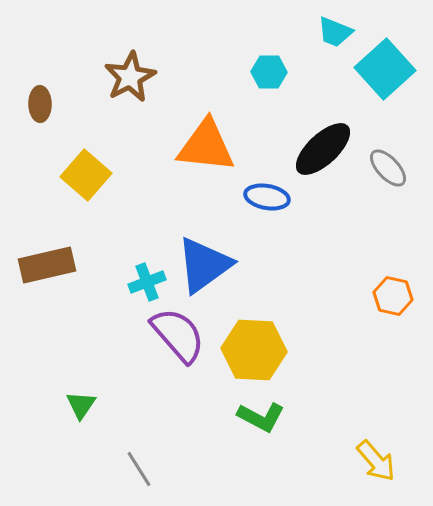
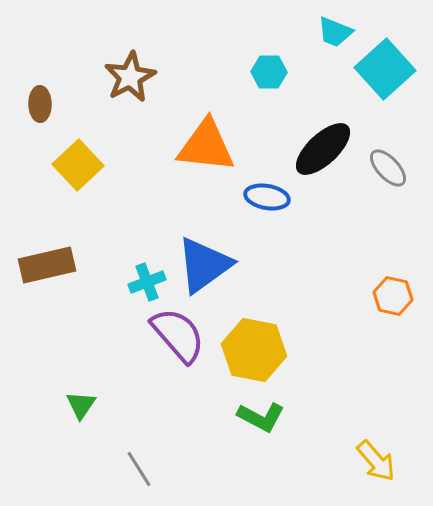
yellow square: moved 8 px left, 10 px up; rotated 6 degrees clockwise
yellow hexagon: rotated 8 degrees clockwise
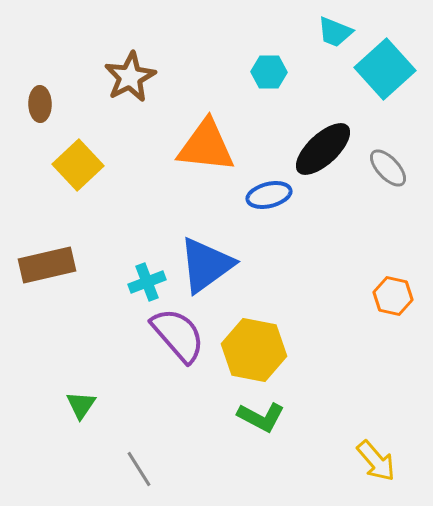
blue ellipse: moved 2 px right, 2 px up; rotated 24 degrees counterclockwise
blue triangle: moved 2 px right
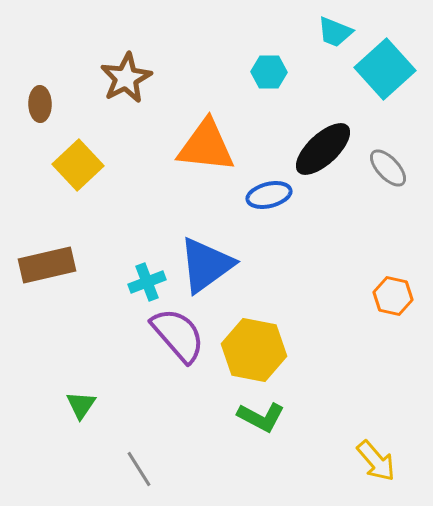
brown star: moved 4 px left, 1 px down
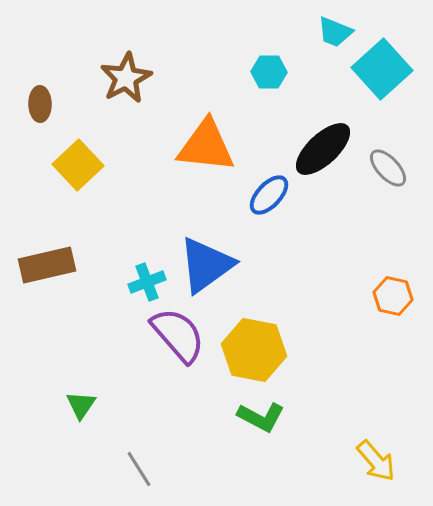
cyan square: moved 3 px left
blue ellipse: rotated 33 degrees counterclockwise
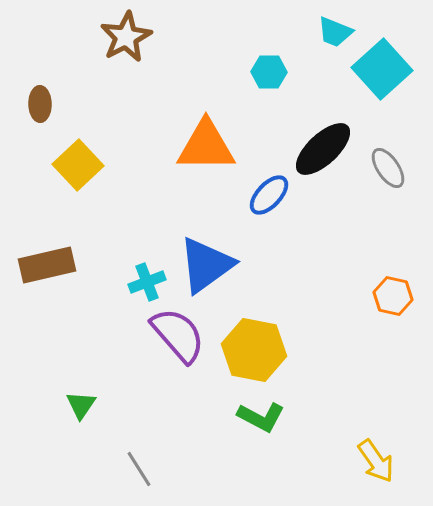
brown star: moved 41 px up
orange triangle: rotated 6 degrees counterclockwise
gray ellipse: rotated 9 degrees clockwise
yellow arrow: rotated 6 degrees clockwise
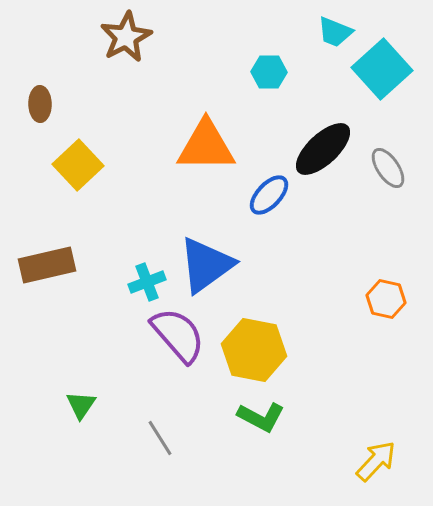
orange hexagon: moved 7 px left, 3 px down
yellow arrow: rotated 102 degrees counterclockwise
gray line: moved 21 px right, 31 px up
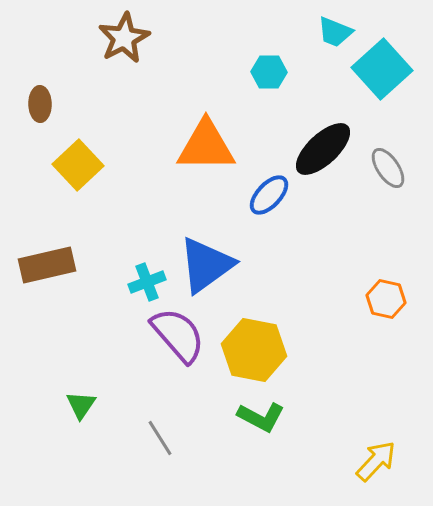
brown star: moved 2 px left, 1 px down
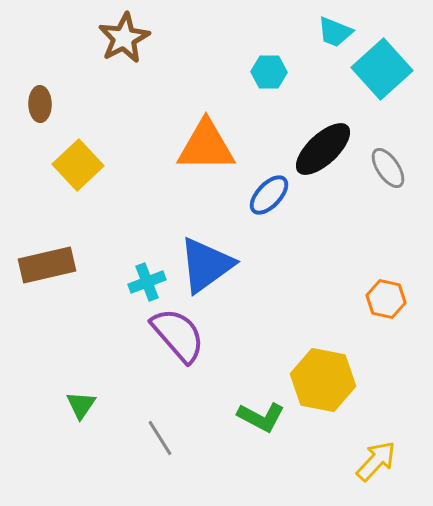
yellow hexagon: moved 69 px right, 30 px down
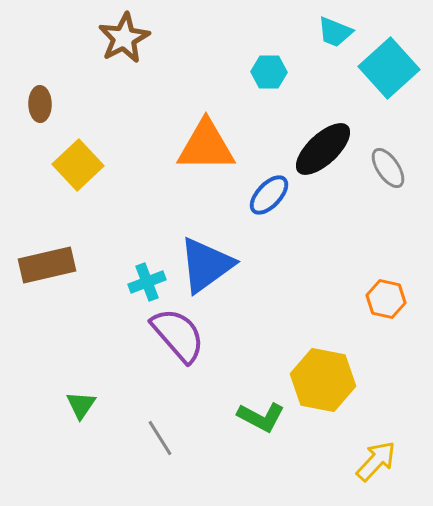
cyan square: moved 7 px right, 1 px up
